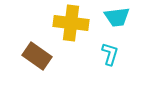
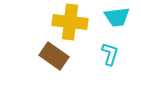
yellow cross: moved 1 px left, 1 px up
brown rectangle: moved 17 px right
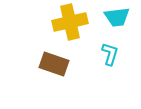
yellow cross: rotated 20 degrees counterclockwise
brown rectangle: moved 8 px down; rotated 16 degrees counterclockwise
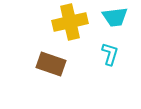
cyan trapezoid: moved 2 px left
brown rectangle: moved 3 px left
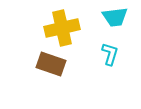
yellow cross: moved 8 px left, 6 px down
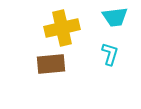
brown rectangle: rotated 24 degrees counterclockwise
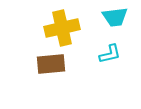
cyan L-shape: rotated 60 degrees clockwise
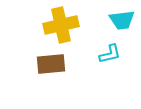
cyan trapezoid: moved 7 px right, 3 px down
yellow cross: moved 1 px left, 3 px up
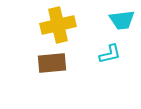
yellow cross: moved 3 px left
brown rectangle: moved 1 px right, 1 px up
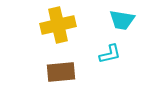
cyan trapezoid: rotated 16 degrees clockwise
brown rectangle: moved 9 px right, 9 px down
